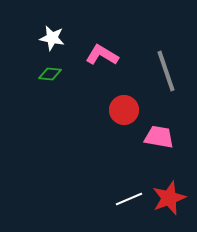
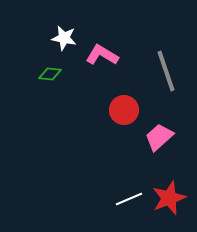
white star: moved 12 px right
pink trapezoid: rotated 52 degrees counterclockwise
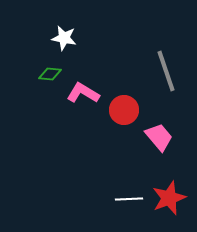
pink L-shape: moved 19 px left, 38 px down
pink trapezoid: rotated 92 degrees clockwise
white line: rotated 20 degrees clockwise
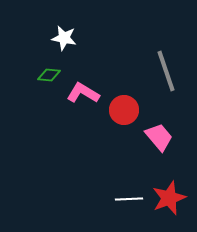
green diamond: moved 1 px left, 1 px down
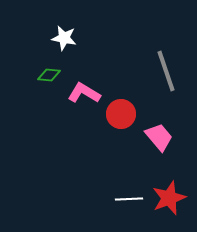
pink L-shape: moved 1 px right
red circle: moved 3 px left, 4 px down
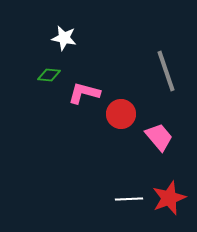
pink L-shape: rotated 16 degrees counterclockwise
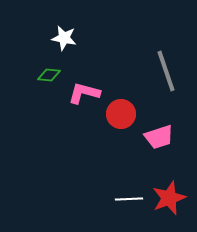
pink trapezoid: rotated 112 degrees clockwise
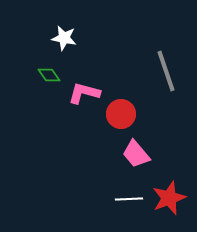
green diamond: rotated 50 degrees clockwise
pink trapezoid: moved 23 px left, 17 px down; rotated 68 degrees clockwise
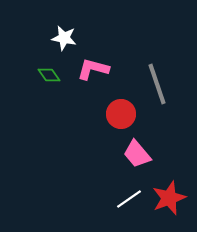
gray line: moved 9 px left, 13 px down
pink L-shape: moved 9 px right, 24 px up
pink trapezoid: moved 1 px right
white line: rotated 32 degrees counterclockwise
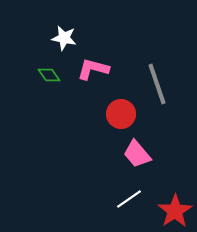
red star: moved 6 px right, 13 px down; rotated 12 degrees counterclockwise
